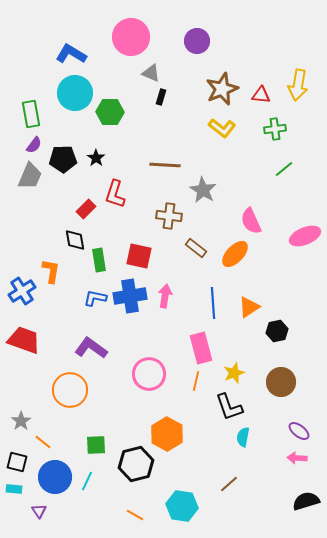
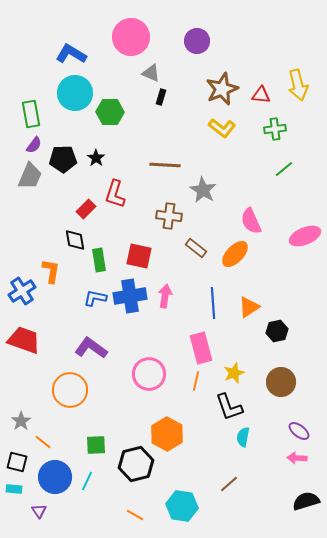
yellow arrow at (298, 85): rotated 24 degrees counterclockwise
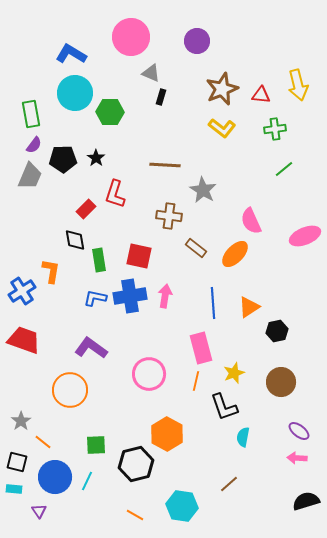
black L-shape at (229, 407): moved 5 px left
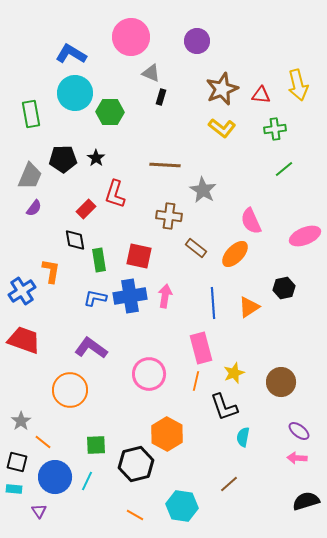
purple semicircle at (34, 145): moved 63 px down
black hexagon at (277, 331): moved 7 px right, 43 px up
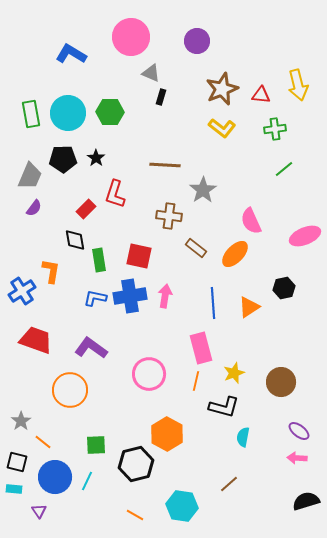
cyan circle at (75, 93): moved 7 px left, 20 px down
gray star at (203, 190): rotated 8 degrees clockwise
red trapezoid at (24, 340): moved 12 px right
black L-shape at (224, 407): rotated 56 degrees counterclockwise
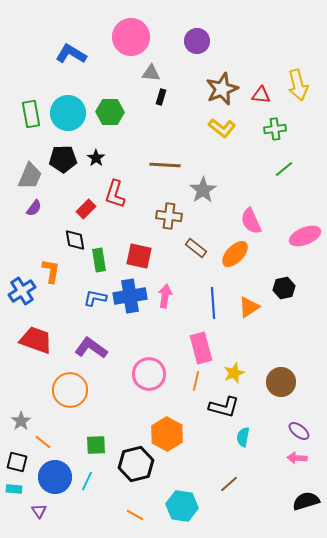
gray triangle at (151, 73): rotated 18 degrees counterclockwise
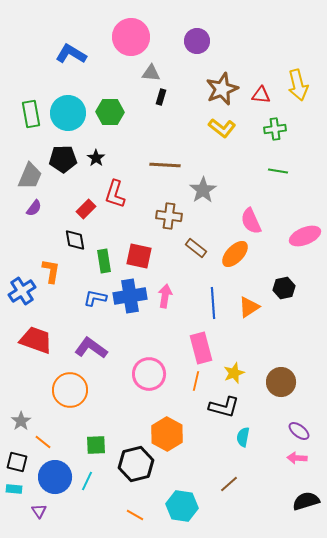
green line at (284, 169): moved 6 px left, 2 px down; rotated 48 degrees clockwise
green rectangle at (99, 260): moved 5 px right, 1 px down
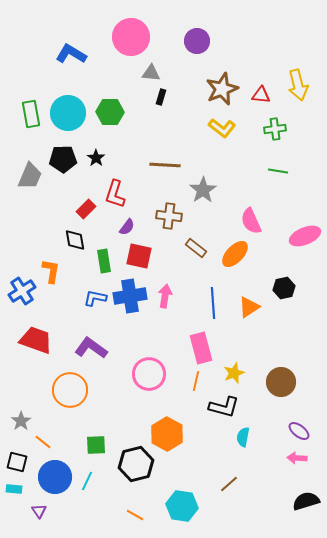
purple semicircle at (34, 208): moved 93 px right, 19 px down
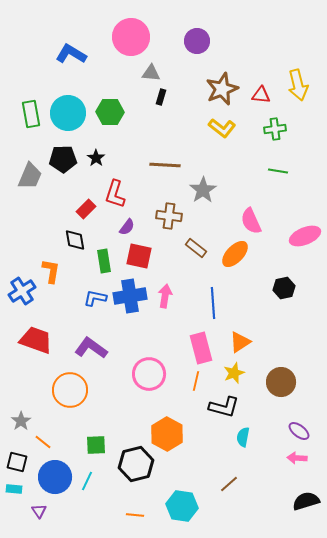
orange triangle at (249, 307): moved 9 px left, 35 px down
orange line at (135, 515): rotated 24 degrees counterclockwise
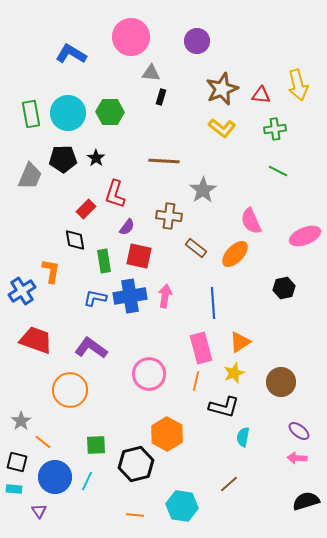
brown line at (165, 165): moved 1 px left, 4 px up
green line at (278, 171): rotated 18 degrees clockwise
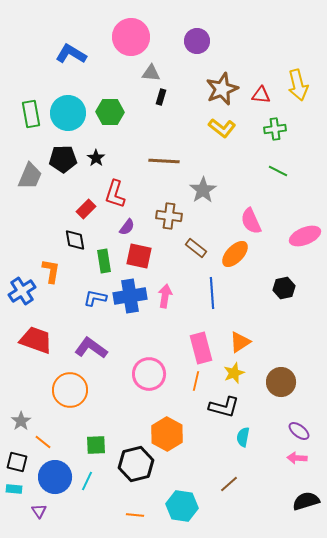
blue line at (213, 303): moved 1 px left, 10 px up
